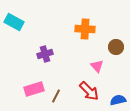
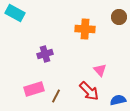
cyan rectangle: moved 1 px right, 9 px up
brown circle: moved 3 px right, 30 px up
pink triangle: moved 3 px right, 4 px down
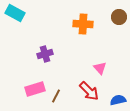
orange cross: moved 2 px left, 5 px up
pink triangle: moved 2 px up
pink rectangle: moved 1 px right
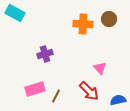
brown circle: moved 10 px left, 2 px down
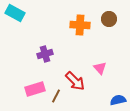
orange cross: moved 3 px left, 1 px down
red arrow: moved 14 px left, 10 px up
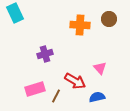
cyan rectangle: rotated 36 degrees clockwise
red arrow: rotated 15 degrees counterclockwise
blue semicircle: moved 21 px left, 3 px up
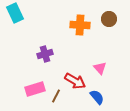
blue semicircle: rotated 63 degrees clockwise
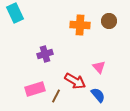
brown circle: moved 2 px down
pink triangle: moved 1 px left, 1 px up
blue semicircle: moved 1 px right, 2 px up
